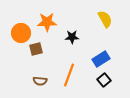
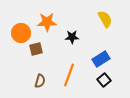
brown semicircle: rotated 80 degrees counterclockwise
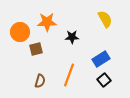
orange circle: moved 1 px left, 1 px up
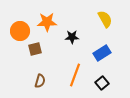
orange circle: moved 1 px up
brown square: moved 1 px left
blue rectangle: moved 1 px right, 6 px up
orange line: moved 6 px right
black square: moved 2 px left, 3 px down
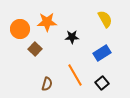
orange circle: moved 2 px up
brown square: rotated 32 degrees counterclockwise
orange line: rotated 50 degrees counterclockwise
brown semicircle: moved 7 px right, 3 px down
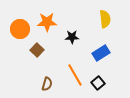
yellow semicircle: rotated 24 degrees clockwise
brown square: moved 2 px right, 1 px down
blue rectangle: moved 1 px left
black square: moved 4 px left
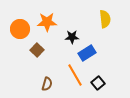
blue rectangle: moved 14 px left
